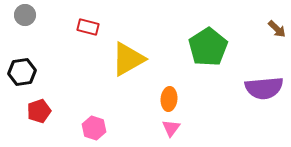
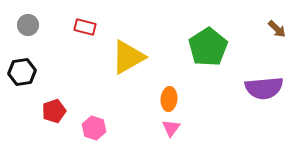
gray circle: moved 3 px right, 10 px down
red rectangle: moved 3 px left
yellow triangle: moved 2 px up
red pentagon: moved 15 px right
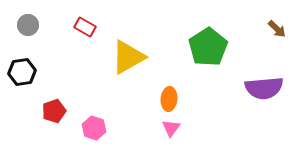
red rectangle: rotated 15 degrees clockwise
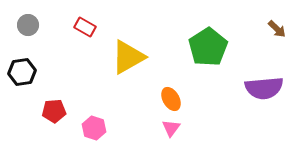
orange ellipse: moved 2 px right; rotated 35 degrees counterclockwise
red pentagon: rotated 15 degrees clockwise
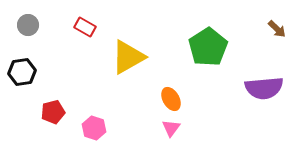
red pentagon: moved 1 px left, 1 px down; rotated 10 degrees counterclockwise
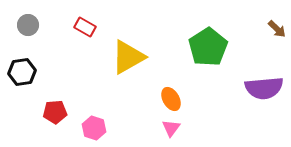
red pentagon: moved 2 px right; rotated 10 degrees clockwise
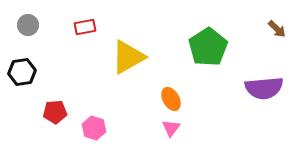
red rectangle: rotated 40 degrees counterclockwise
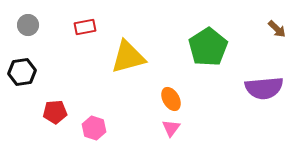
yellow triangle: rotated 15 degrees clockwise
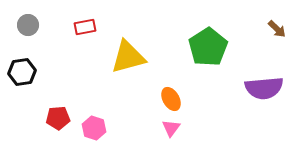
red pentagon: moved 3 px right, 6 px down
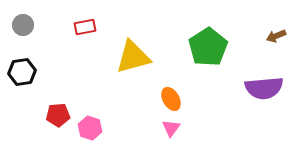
gray circle: moved 5 px left
brown arrow: moved 1 px left, 7 px down; rotated 114 degrees clockwise
yellow triangle: moved 5 px right
red pentagon: moved 3 px up
pink hexagon: moved 4 px left
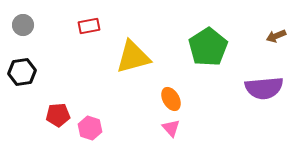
red rectangle: moved 4 px right, 1 px up
pink triangle: rotated 18 degrees counterclockwise
